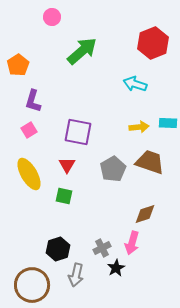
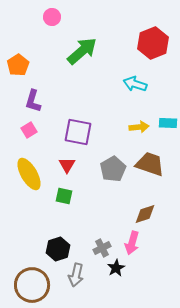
brown trapezoid: moved 2 px down
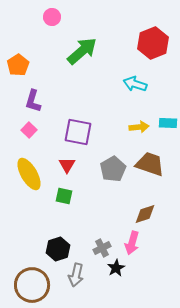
pink square: rotated 14 degrees counterclockwise
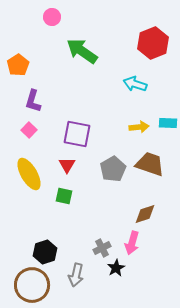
green arrow: rotated 104 degrees counterclockwise
purple square: moved 1 px left, 2 px down
black hexagon: moved 13 px left, 3 px down
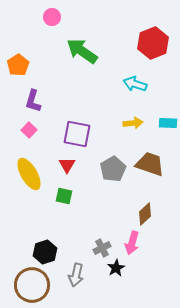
yellow arrow: moved 6 px left, 4 px up
brown diamond: rotated 25 degrees counterclockwise
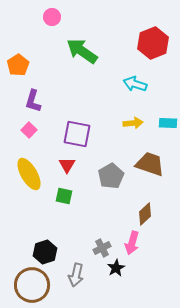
gray pentagon: moved 2 px left, 7 px down
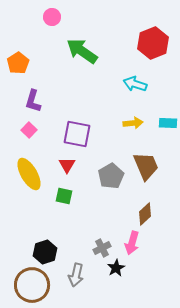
orange pentagon: moved 2 px up
brown trapezoid: moved 4 px left, 2 px down; rotated 48 degrees clockwise
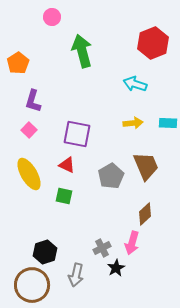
green arrow: rotated 40 degrees clockwise
red triangle: rotated 36 degrees counterclockwise
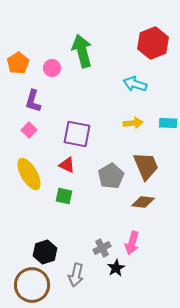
pink circle: moved 51 px down
brown diamond: moved 2 px left, 12 px up; rotated 50 degrees clockwise
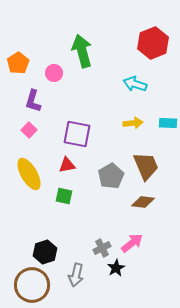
pink circle: moved 2 px right, 5 px down
red triangle: rotated 36 degrees counterclockwise
pink arrow: rotated 145 degrees counterclockwise
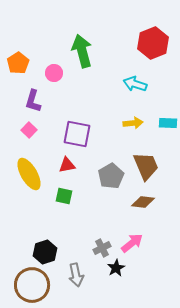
gray arrow: rotated 25 degrees counterclockwise
